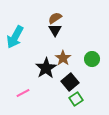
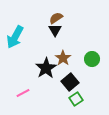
brown semicircle: moved 1 px right
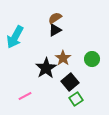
brown semicircle: moved 1 px left
black triangle: rotated 32 degrees clockwise
pink line: moved 2 px right, 3 px down
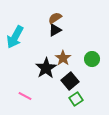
black square: moved 1 px up
pink line: rotated 56 degrees clockwise
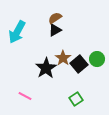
cyan arrow: moved 2 px right, 5 px up
green circle: moved 5 px right
black square: moved 9 px right, 17 px up
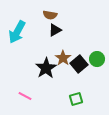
brown semicircle: moved 5 px left, 3 px up; rotated 136 degrees counterclockwise
green square: rotated 16 degrees clockwise
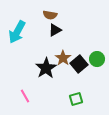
pink line: rotated 32 degrees clockwise
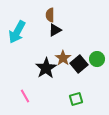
brown semicircle: rotated 80 degrees clockwise
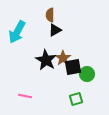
green circle: moved 10 px left, 15 px down
black square: moved 6 px left, 3 px down; rotated 30 degrees clockwise
black star: moved 8 px up; rotated 10 degrees counterclockwise
pink line: rotated 48 degrees counterclockwise
